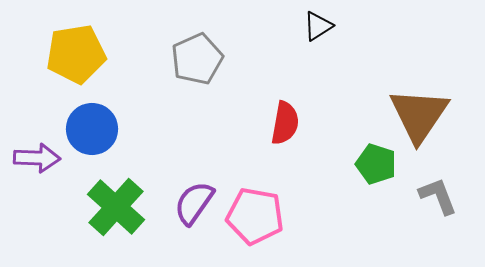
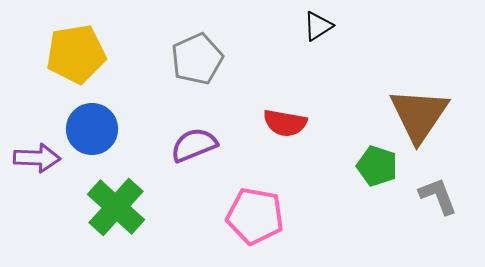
red semicircle: rotated 90 degrees clockwise
green pentagon: moved 1 px right, 2 px down
purple semicircle: moved 58 px up; rotated 33 degrees clockwise
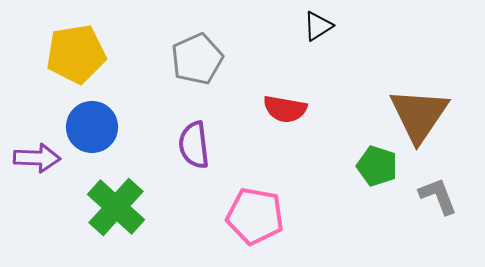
red semicircle: moved 14 px up
blue circle: moved 2 px up
purple semicircle: rotated 75 degrees counterclockwise
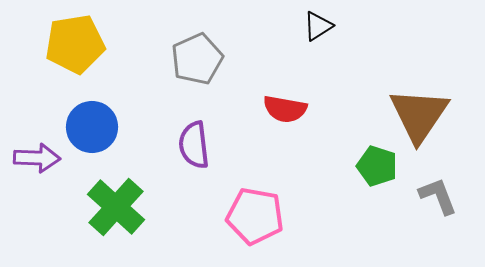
yellow pentagon: moved 1 px left, 10 px up
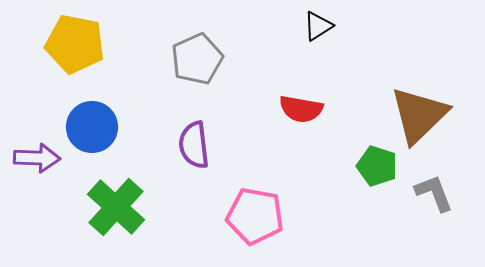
yellow pentagon: rotated 20 degrees clockwise
red semicircle: moved 16 px right
brown triangle: rotated 12 degrees clockwise
gray L-shape: moved 4 px left, 3 px up
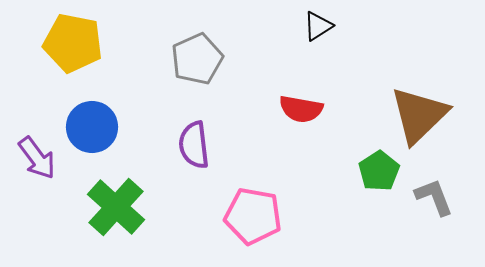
yellow pentagon: moved 2 px left, 1 px up
purple arrow: rotated 51 degrees clockwise
green pentagon: moved 2 px right, 5 px down; rotated 21 degrees clockwise
gray L-shape: moved 4 px down
pink pentagon: moved 2 px left
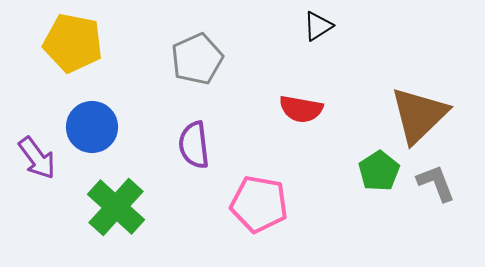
gray L-shape: moved 2 px right, 14 px up
pink pentagon: moved 6 px right, 12 px up
